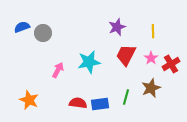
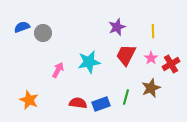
blue rectangle: moved 1 px right; rotated 12 degrees counterclockwise
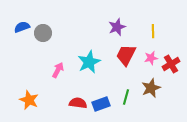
pink star: rotated 24 degrees clockwise
cyan star: rotated 15 degrees counterclockwise
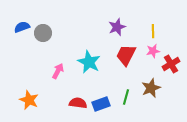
pink star: moved 2 px right, 7 px up
cyan star: rotated 20 degrees counterclockwise
pink arrow: moved 1 px down
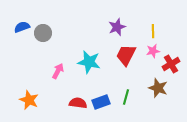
cyan star: rotated 15 degrees counterclockwise
brown star: moved 7 px right; rotated 30 degrees counterclockwise
blue rectangle: moved 2 px up
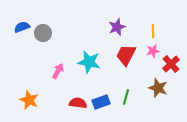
red cross: rotated 12 degrees counterclockwise
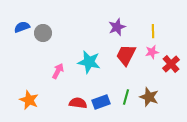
pink star: moved 1 px left, 1 px down
brown star: moved 9 px left, 9 px down
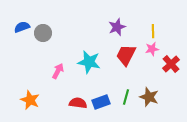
pink star: moved 3 px up
orange star: moved 1 px right
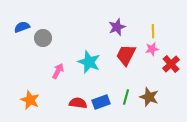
gray circle: moved 5 px down
cyan star: rotated 10 degrees clockwise
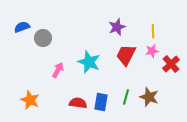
pink star: moved 2 px down
pink arrow: moved 1 px up
blue rectangle: rotated 60 degrees counterclockwise
